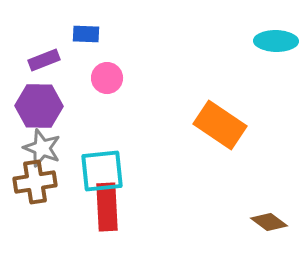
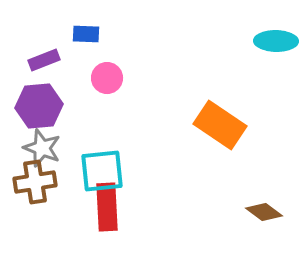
purple hexagon: rotated 6 degrees counterclockwise
brown diamond: moved 5 px left, 10 px up
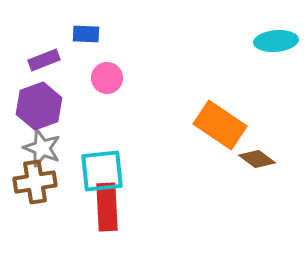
cyan ellipse: rotated 6 degrees counterclockwise
purple hexagon: rotated 15 degrees counterclockwise
brown diamond: moved 7 px left, 53 px up
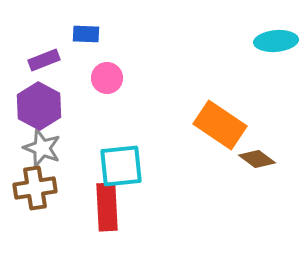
purple hexagon: rotated 12 degrees counterclockwise
cyan square: moved 19 px right, 5 px up
brown cross: moved 6 px down
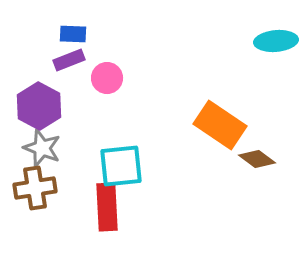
blue rectangle: moved 13 px left
purple rectangle: moved 25 px right
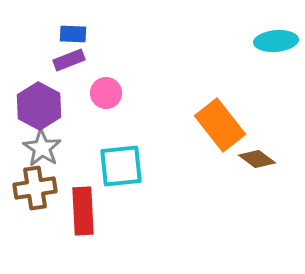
pink circle: moved 1 px left, 15 px down
orange rectangle: rotated 18 degrees clockwise
gray star: rotated 12 degrees clockwise
red rectangle: moved 24 px left, 4 px down
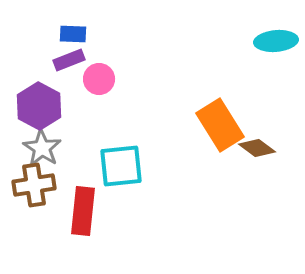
pink circle: moved 7 px left, 14 px up
orange rectangle: rotated 6 degrees clockwise
brown diamond: moved 11 px up
brown cross: moved 1 px left, 3 px up
red rectangle: rotated 9 degrees clockwise
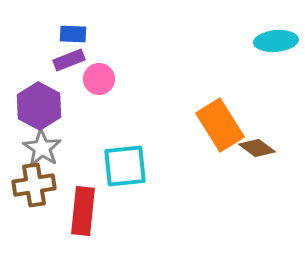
cyan square: moved 4 px right
